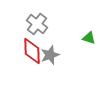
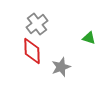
gray cross: rotated 15 degrees clockwise
gray star: moved 11 px right, 12 px down
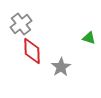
gray cross: moved 16 px left
gray star: rotated 12 degrees counterclockwise
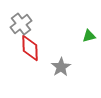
green triangle: moved 2 px up; rotated 32 degrees counterclockwise
red diamond: moved 2 px left, 3 px up
